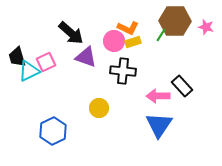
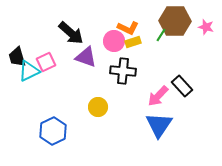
pink arrow: rotated 45 degrees counterclockwise
yellow circle: moved 1 px left, 1 px up
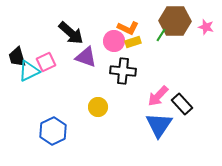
black rectangle: moved 18 px down
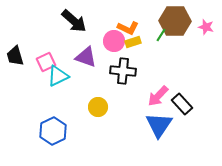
black arrow: moved 3 px right, 12 px up
black trapezoid: moved 2 px left, 1 px up
cyan triangle: moved 29 px right, 5 px down
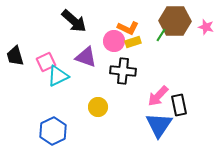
black rectangle: moved 3 px left, 1 px down; rotated 30 degrees clockwise
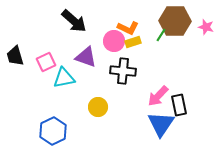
cyan triangle: moved 6 px right, 2 px down; rotated 15 degrees clockwise
blue triangle: moved 2 px right, 1 px up
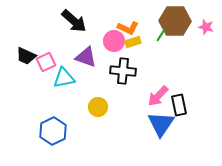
black trapezoid: moved 11 px right; rotated 50 degrees counterclockwise
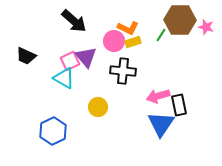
brown hexagon: moved 5 px right, 1 px up
purple triangle: rotated 30 degrees clockwise
pink square: moved 24 px right, 1 px up
cyan triangle: rotated 40 degrees clockwise
pink arrow: rotated 30 degrees clockwise
